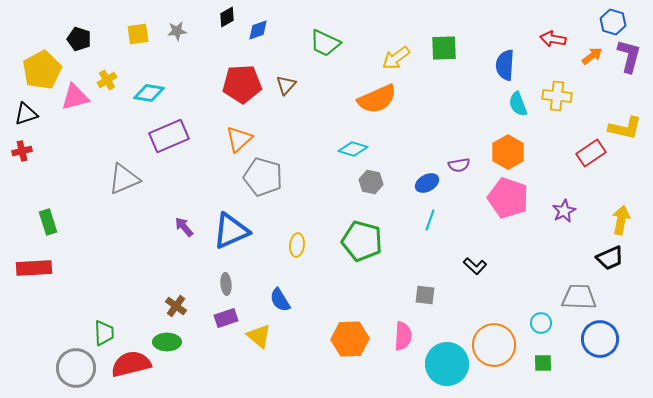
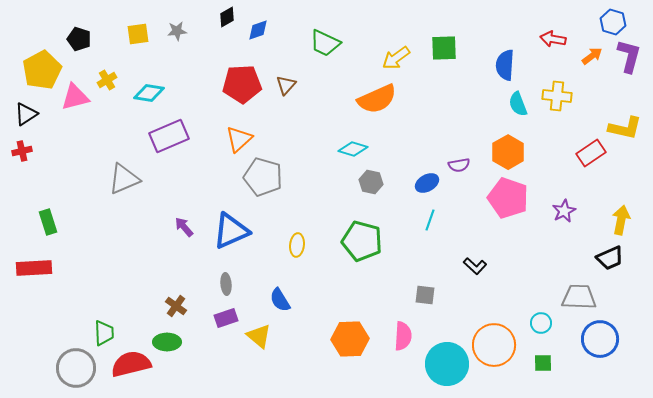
black triangle at (26, 114): rotated 15 degrees counterclockwise
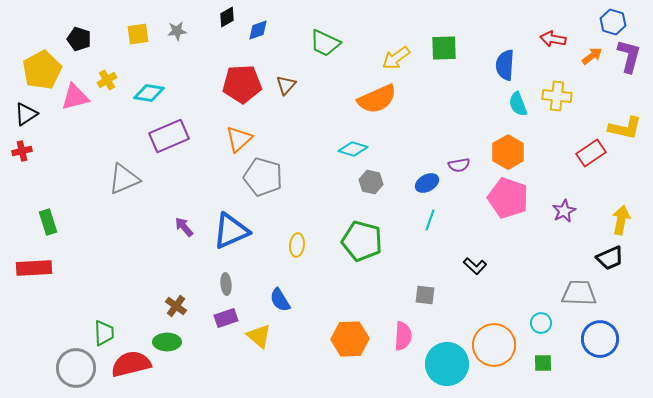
gray trapezoid at (579, 297): moved 4 px up
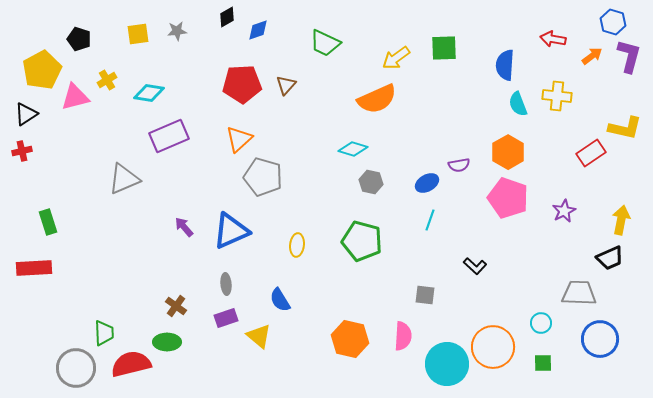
orange hexagon at (350, 339): rotated 15 degrees clockwise
orange circle at (494, 345): moved 1 px left, 2 px down
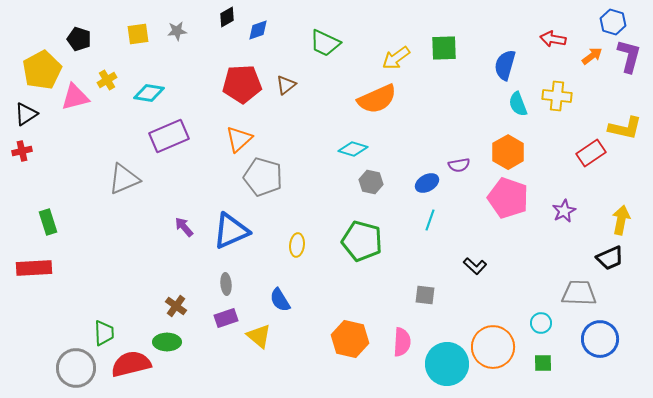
blue semicircle at (505, 65): rotated 12 degrees clockwise
brown triangle at (286, 85): rotated 10 degrees clockwise
pink semicircle at (403, 336): moved 1 px left, 6 px down
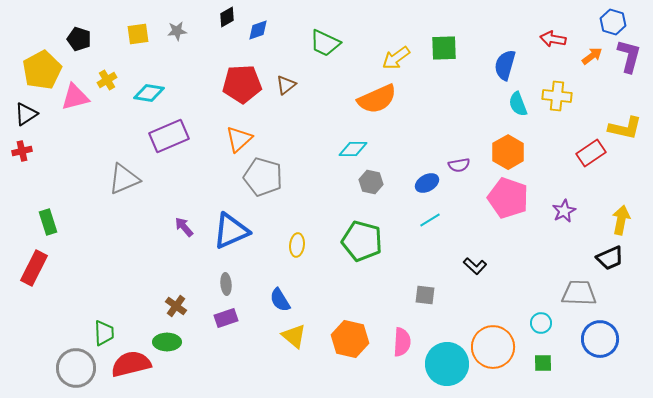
cyan diamond at (353, 149): rotated 16 degrees counterclockwise
cyan line at (430, 220): rotated 40 degrees clockwise
red rectangle at (34, 268): rotated 60 degrees counterclockwise
yellow triangle at (259, 336): moved 35 px right
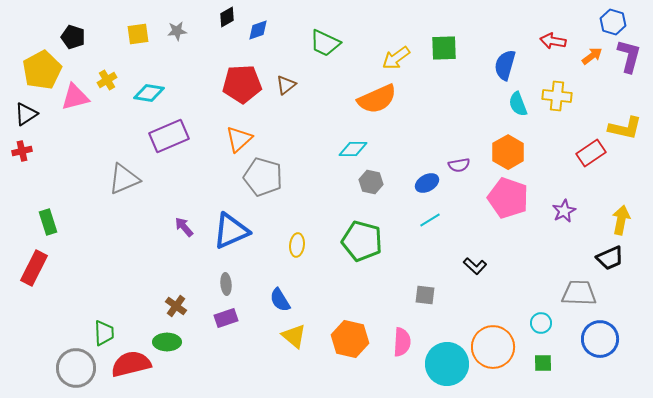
black pentagon at (79, 39): moved 6 px left, 2 px up
red arrow at (553, 39): moved 2 px down
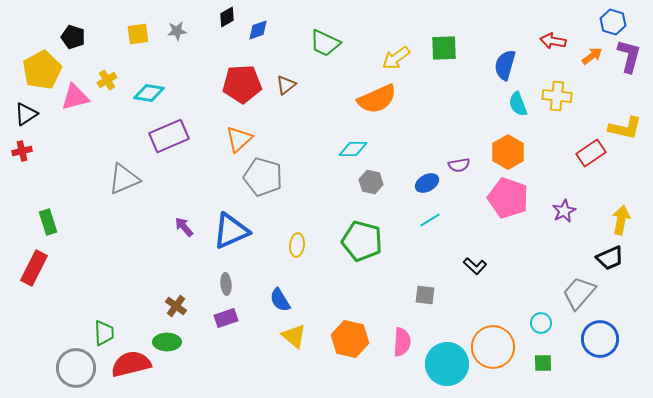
gray trapezoid at (579, 293): rotated 51 degrees counterclockwise
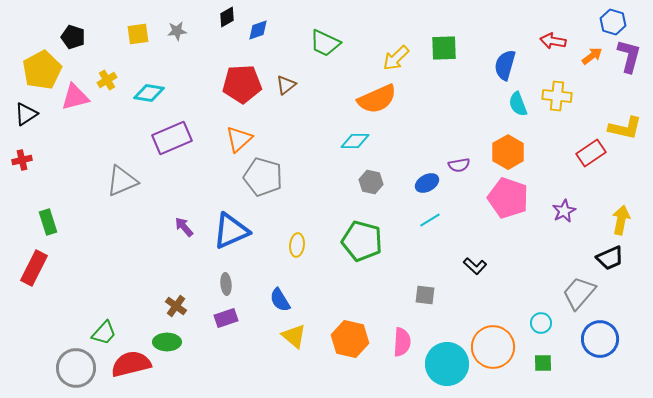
yellow arrow at (396, 58): rotated 8 degrees counterclockwise
purple rectangle at (169, 136): moved 3 px right, 2 px down
cyan diamond at (353, 149): moved 2 px right, 8 px up
red cross at (22, 151): moved 9 px down
gray triangle at (124, 179): moved 2 px left, 2 px down
green trapezoid at (104, 333): rotated 44 degrees clockwise
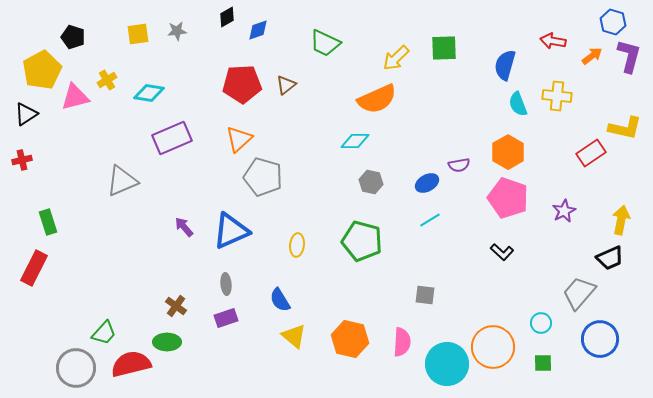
black L-shape at (475, 266): moved 27 px right, 14 px up
